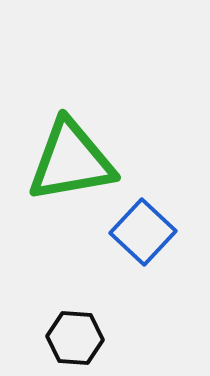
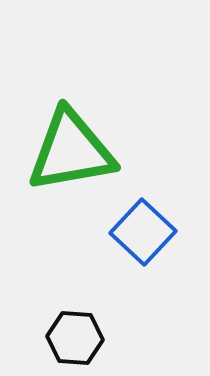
green triangle: moved 10 px up
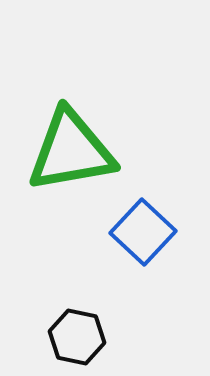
black hexagon: moved 2 px right, 1 px up; rotated 8 degrees clockwise
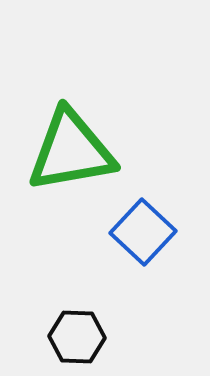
black hexagon: rotated 10 degrees counterclockwise
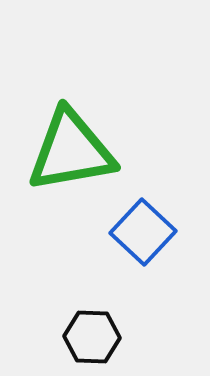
black hexagon: moved 15 px right
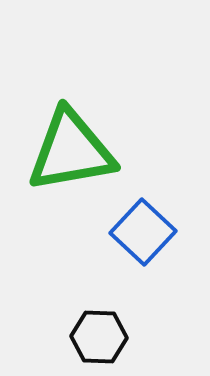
black hexagon: moved 7 px right
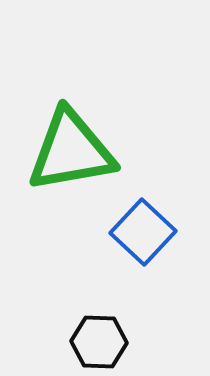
black hexagon: moved 5 px down
